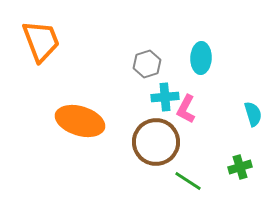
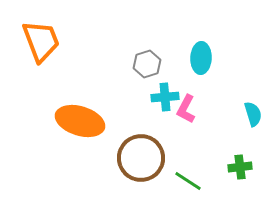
brown circle: moved 15 px left, 16 px down
green cross: rotated 10 degrees clockwise
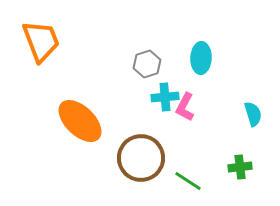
pink L-shape: moved 1 px left, 2 px up
orange ellipse: rotated 27 degrees clockwise
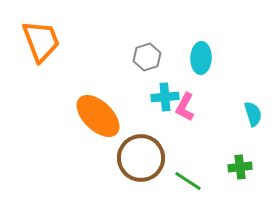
gray hexagon: moved 7 px up
orange ellipse: moved 18 px right, 5 px up
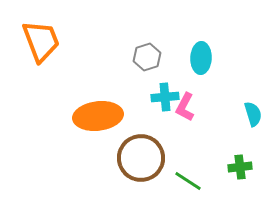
orange ellipse: rotated 51 degrees counterclockwise
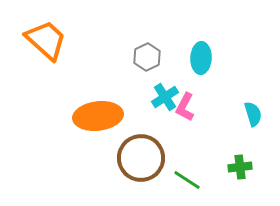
orange trapezoid: moved 5 px right, 1 px up; rotated 27 degrees counterclockwise
gray hexagon: rotated 8 degrees counterclockwise
cyan cross: rotated 28 degrees counterclockwise
green line: moved 1 px left, 1 px up
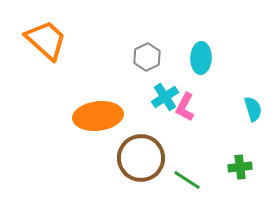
cyan semicircle: moved 5 px up
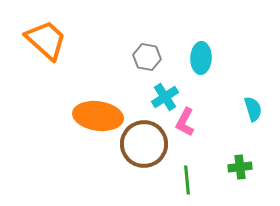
gray hexagon: rotated 24 degrees counterclockwise
pink L-shape: moved 15 px down
orange ellipse: rotated 15 degrees clockwise
brown circle: moved 3 px right, 14 px up
green line: rotated 52 degrees clockwise
